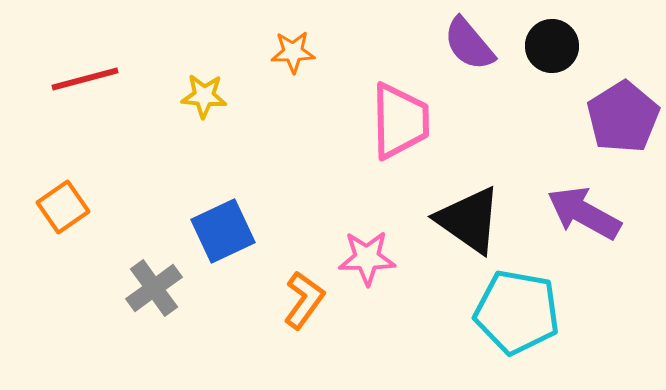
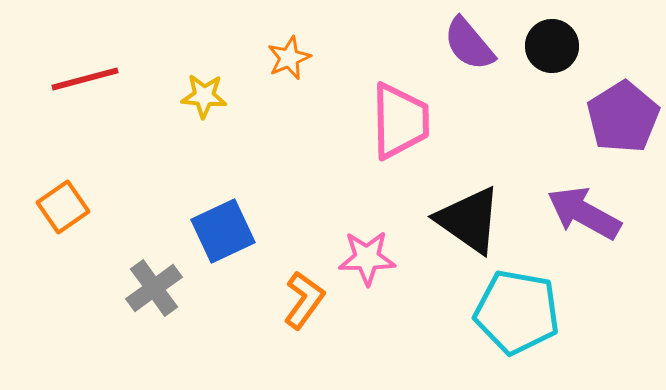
orange star: moved 4 px left, 6 px down; rotated 21 degrees counterclockwise
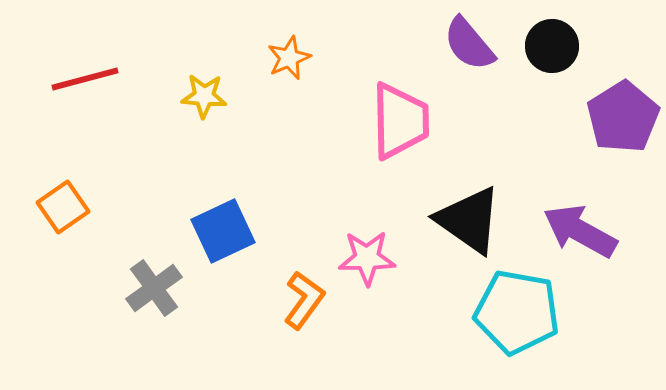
purple arrow: moved 4 px left, 18 px down
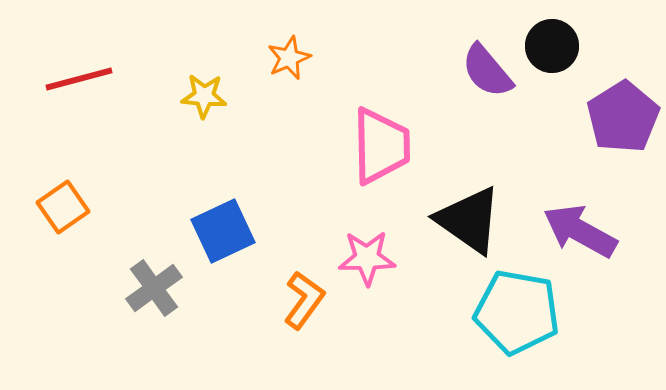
purple semicircle: moved 18 px right, 27 px down
red line: moved 6 px left
pink trapezoid: moved 19 px left, 25 px down
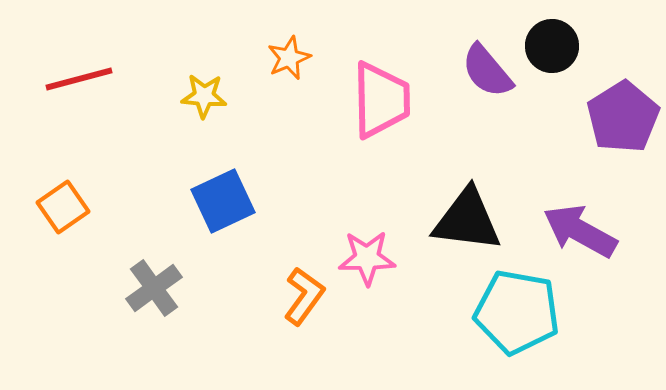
pink trapezoid: moved 46 px up
black triangle: moved 2 px left; rotated 28 degrees counterclockwise
blue square: moved 30 px up
orange L-shape: moved 4 px up
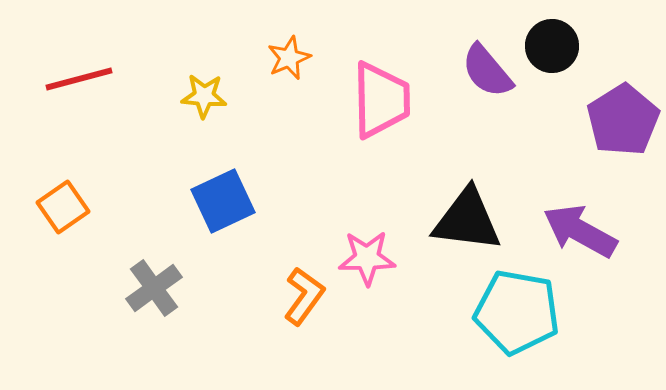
purple pentagon: moved 3 px down
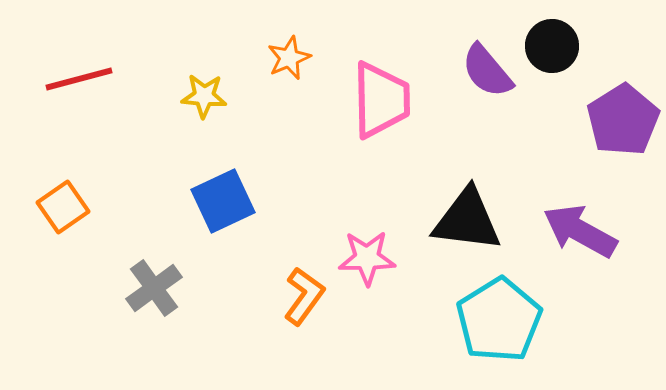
cyan pentagon: moved 18 px left, 8 px down; rotated 30 degrees clockwise
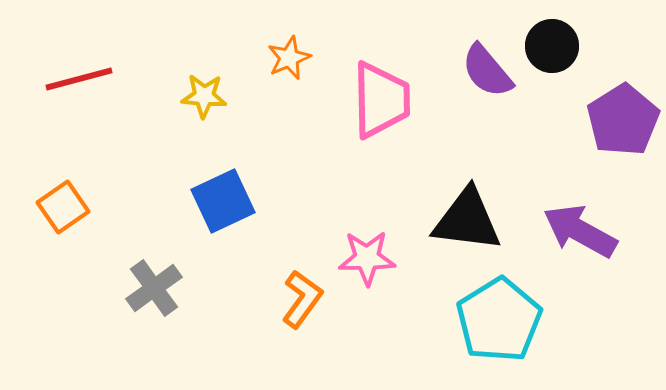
orange L-shape: moved 2 px left, 3 px down
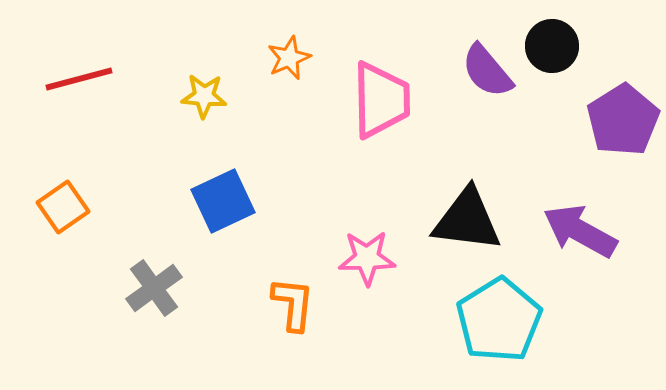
orange L-shape: moved 9 px left, 5 px down; rotated 30 degrees counterclockwise
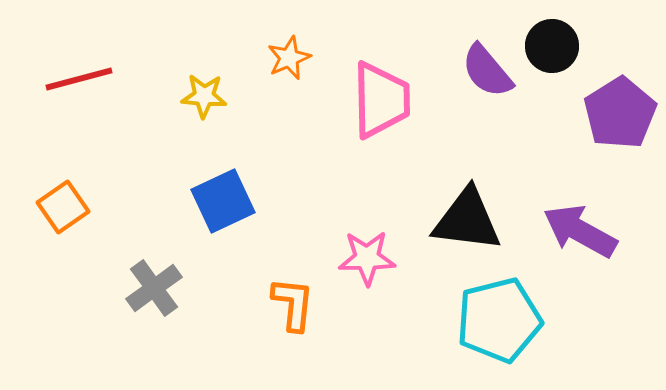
purple pentagon: moved 3 px left, 7 px up
cyan pentagon: rotated 18 degrees clockwise
